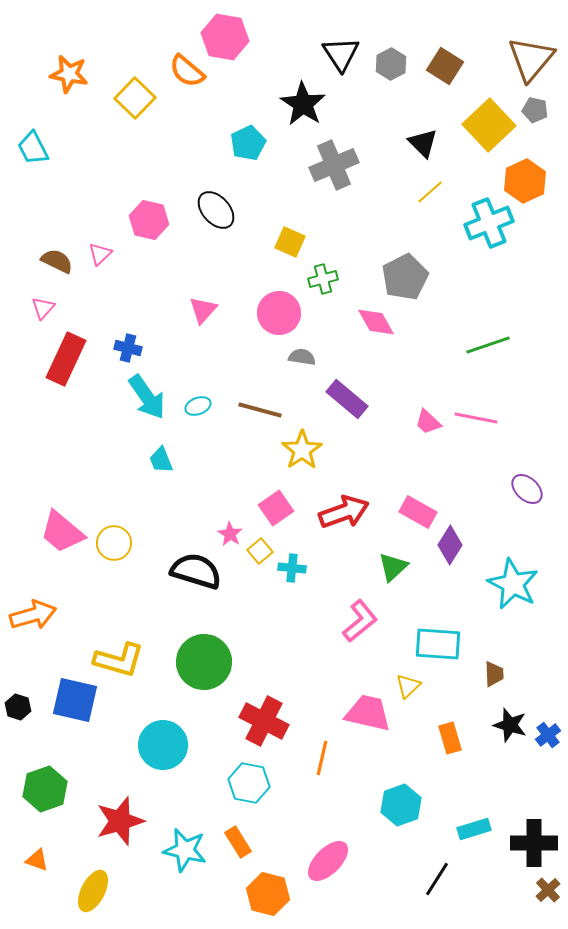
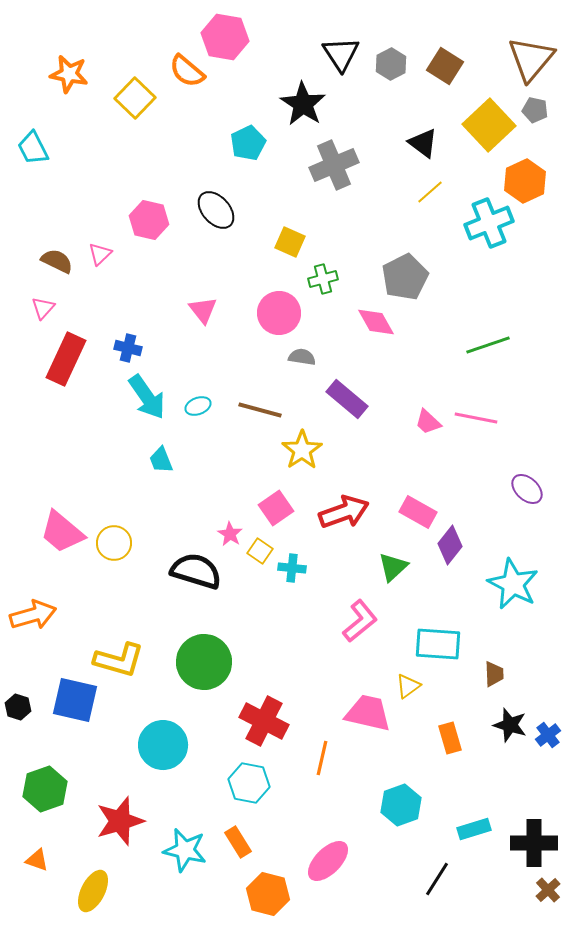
black triangle at (423, 143): rotated 8 degrees counterclockwise
pink triangle at (203, 310): rotated 20 degrees counterclockwise
purple diamond at (450, 545): rotated 6 degrees clockwise
yellow square at (260, 551): rotated 15 degrees counterclockwise
yellow triangle at (408, 686): rotated 8 degrees clockwise
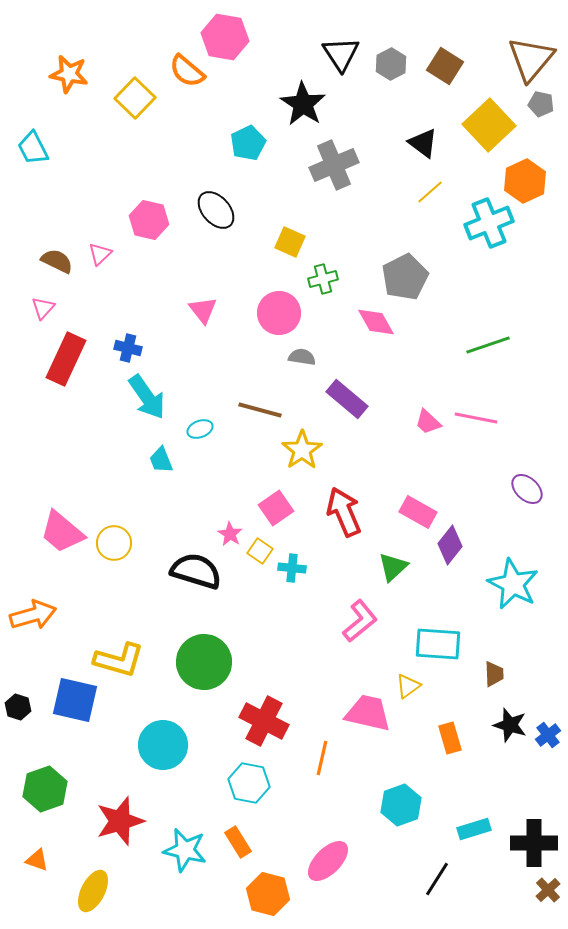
gray pentagon at (535, 110): moved 6 px right, 6 px up
cyan ellipse at (198, 406): moved 2 px right, 23 px down
red arrow at (344, 512): rotated 93 degrees counterclockwise
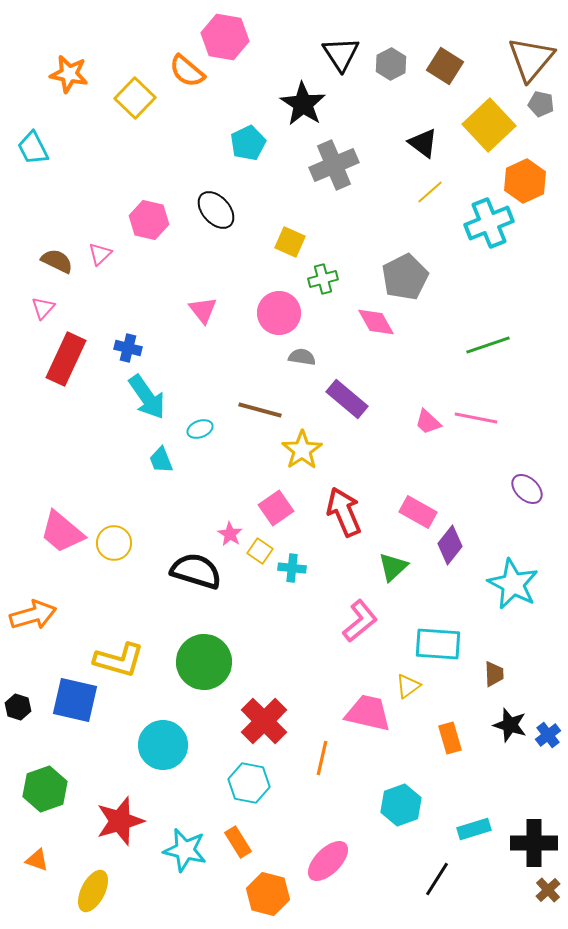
red cross at (264, 721): rotated 18 degrees clockwise
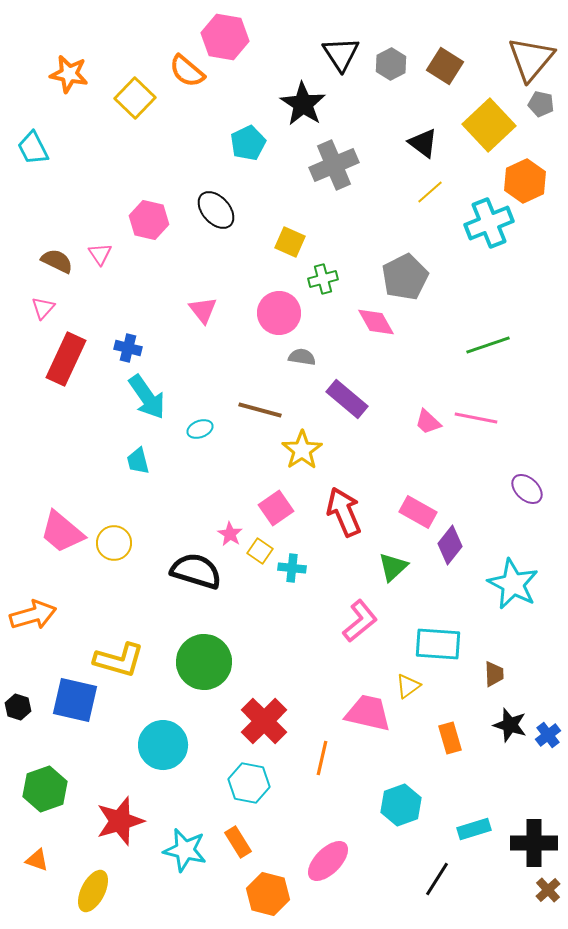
pink triangle at (100, 254): rotated 20 degrees counterclockwise
cyan trapezoid at (161, 460): moved 23 px left, 1 px down; rotated 8 degrees clockwise
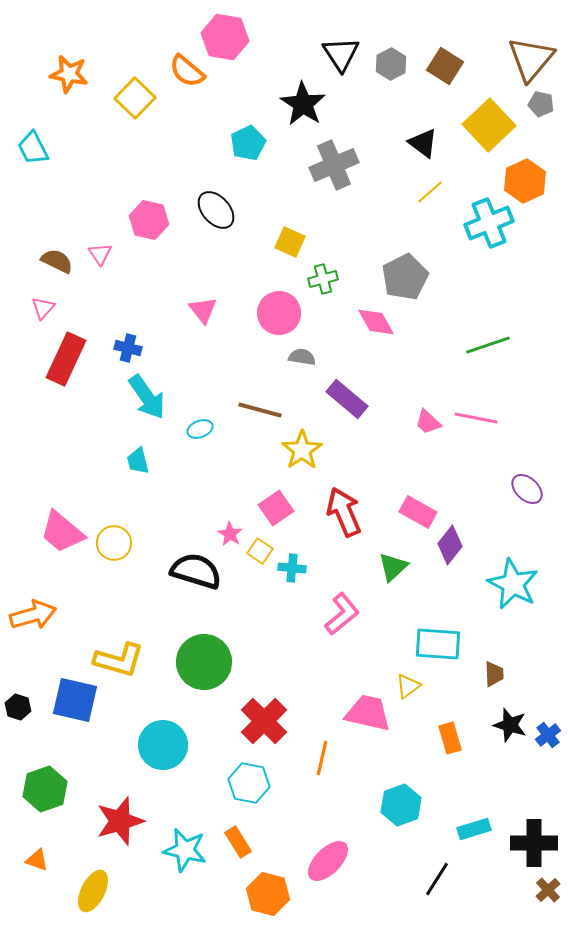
pink L-shape at (360, 621): moved 18 px left, 7 px up
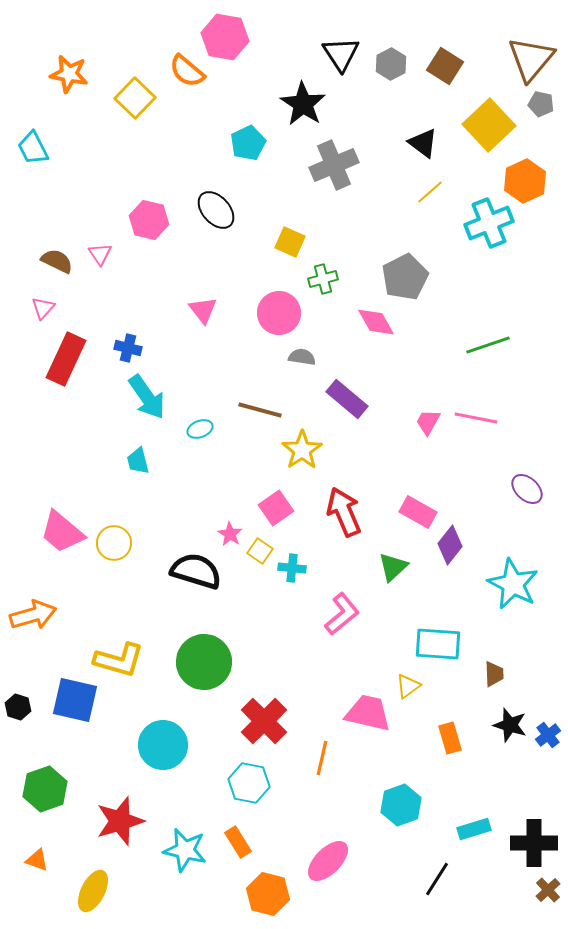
pink trapezoid at (428, 422): rotated 76 degrees clockwise
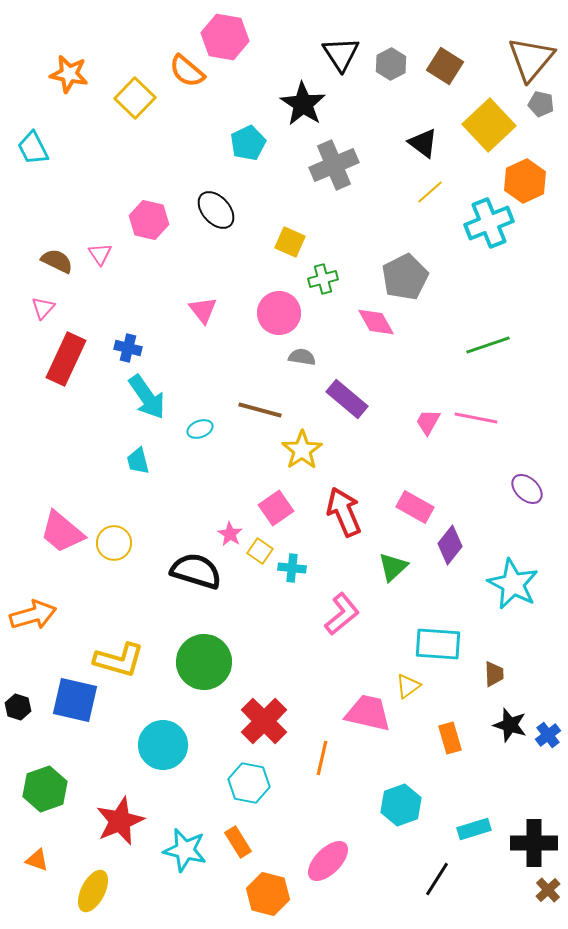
pink rectangle at (418, 512): moved 3 px left, 5 px up
red star at (120, 821): rotated 6 degrees counterclockwise
